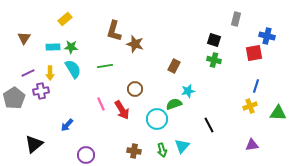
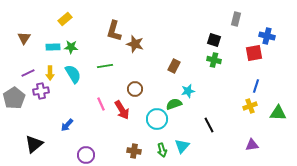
cyan semicircle: moved 5 px down
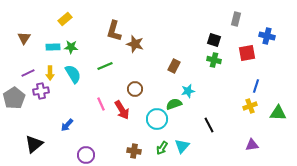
red square: moved 7 px left
green line: rotated 14 degrees counterclockwise
green arrow: moved 2 px up; rotated 48 degrees clockwise
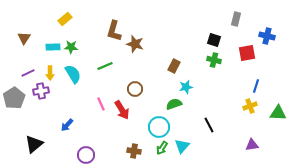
cyan star: moved 2 px left, 4 px up
cyan circle: moved 2 px right, 8 px down
